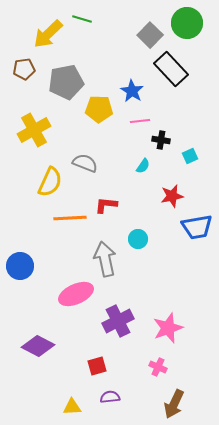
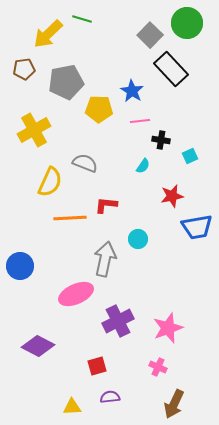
gray arrow: rotated 24 degrees clockwise
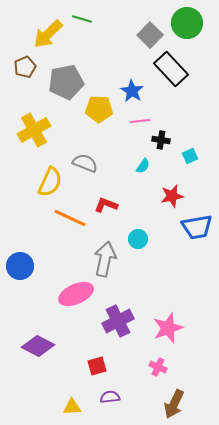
brown pentagon: moved 1 px right, 2 px up; rotated 15 degrees counterclockwise
red L-shape: rotated 15 degrees clockwise
orange line: rotated 28 degrees clockwise
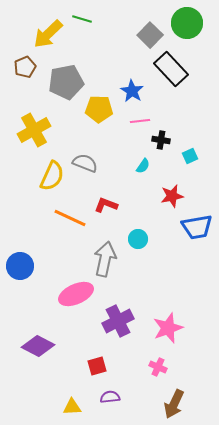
yellow semicircle: moved 2 px right, 6 px up
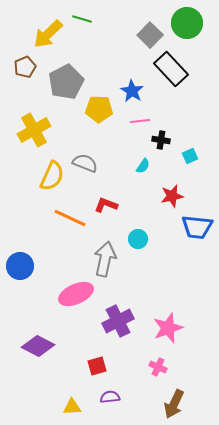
gray pentagon: rotated 16 degrees counterclockwise
blue trapezoid: rotated 16 degrees clockwise
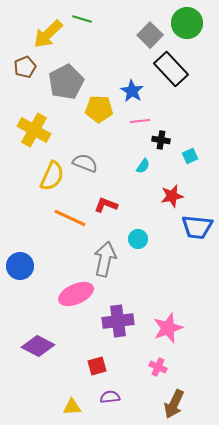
yellow cross: rotated 32 degrees counterclockwise
purple cross: rotated 20 degrees clockwise
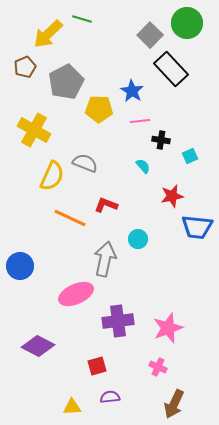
cyan semicircle: rotated 77 degrees counterclockwise
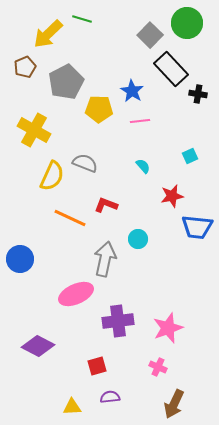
black cross: moved 37 px right, 46 px up
blue circle: moved 7 px up
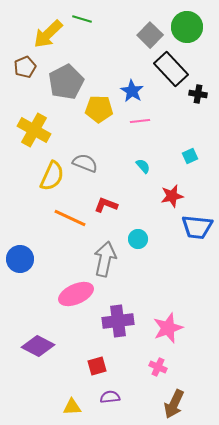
green circle: moved 4 px down
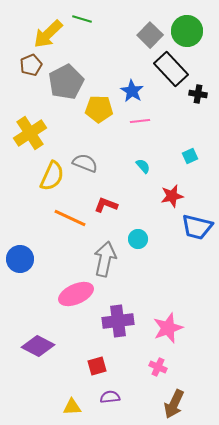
green circle: moved 4 px down
brown pentagon: moved 6 px right, 2 px up
yellow cross: moved 4 px left, 3 px down; rotated 28 degrees clockwise
blue trapezoid: rotated 8 degrees clockwise
